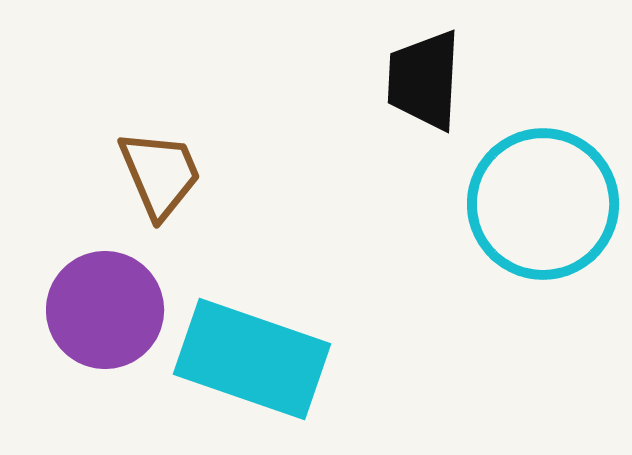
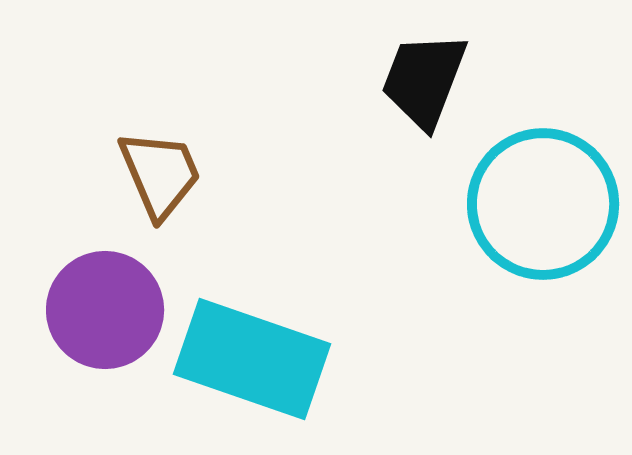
black trapezoid: rotated 18 degrees clockwise
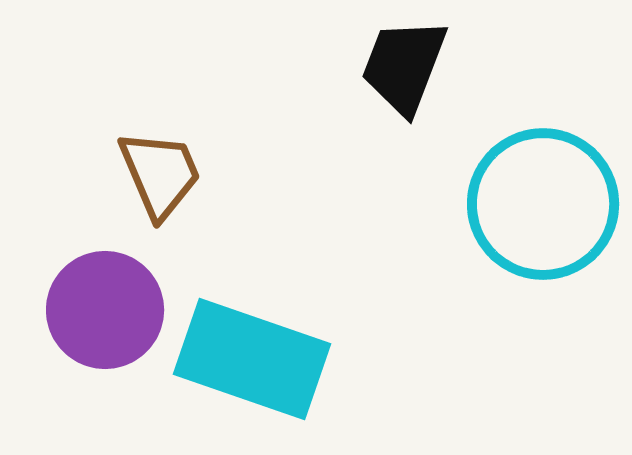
black trapezoid: moved 20 px left, 14 px up
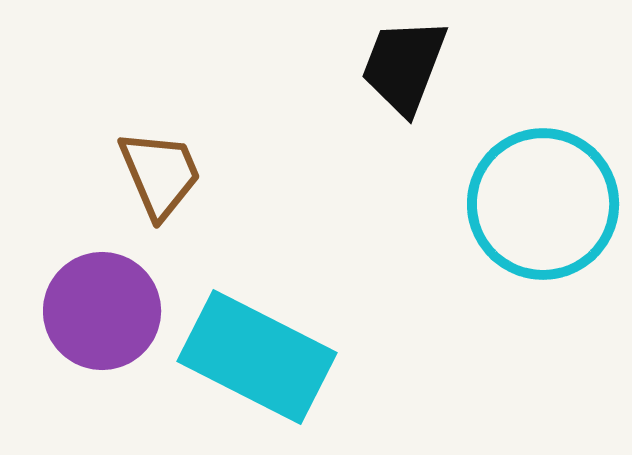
purple circle: moved 3 px left, 1 px down
cyan rectangle: moved 5 px right, 2 px up; rotated 8 degrees clockwise
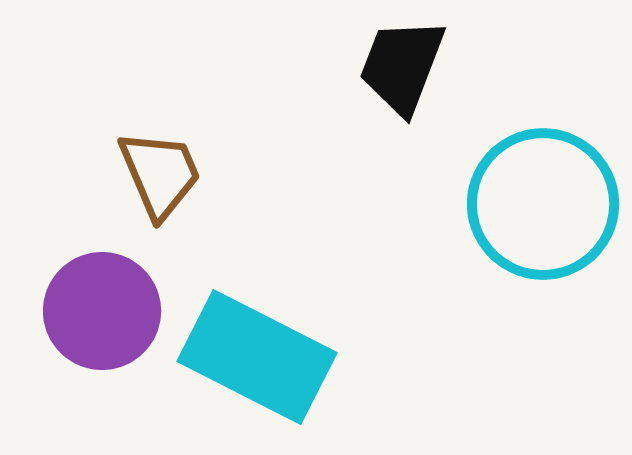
black trapezoid: moved 2 px left
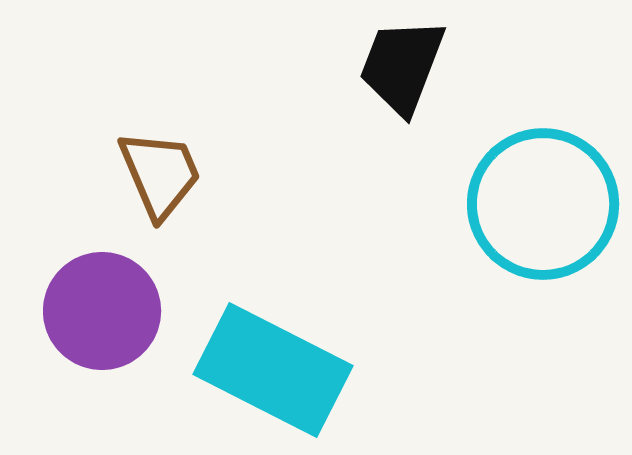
cyan rectangle: moved 16 px right, 13 px down
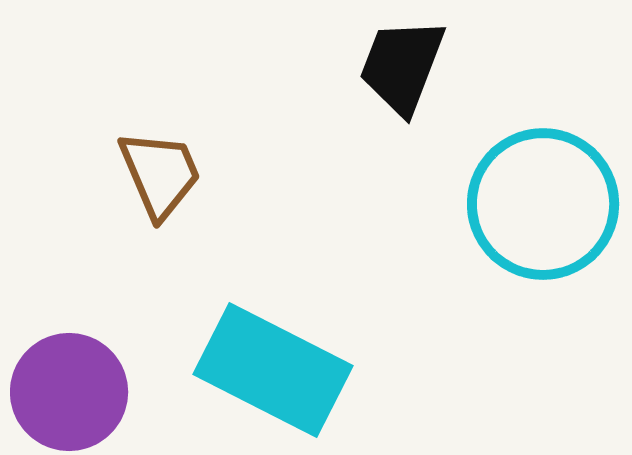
purple circle: moved 33 px left, 81 px down
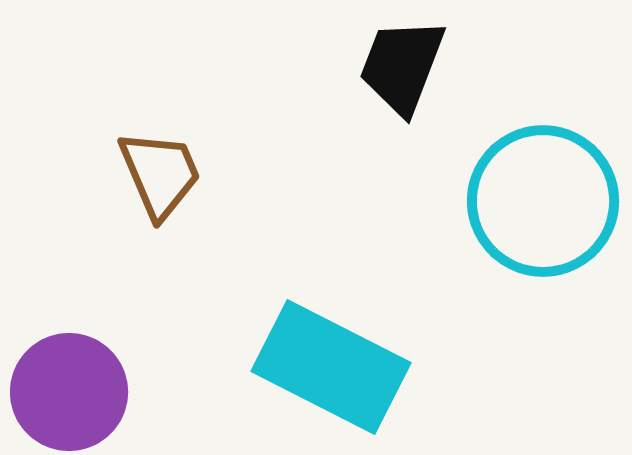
cyan circle: moved 3 px up
cyan rectangle: moved 58 px right, 3 px up
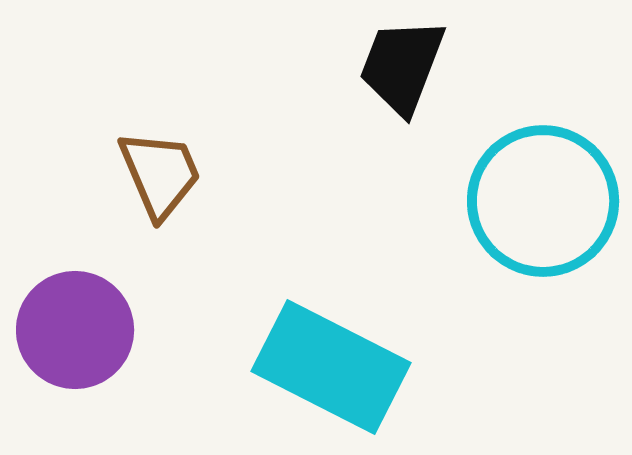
purple circle: moved 6 px right, 62 px up
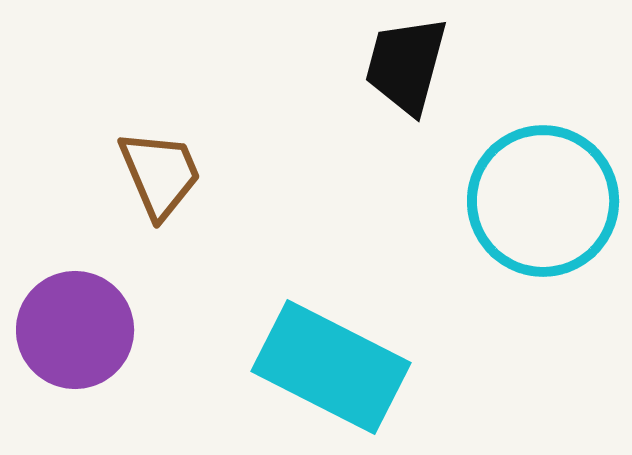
black trapezoid: moved 4 px right, 1 px up; rotated 6 degrees counterclockwise
